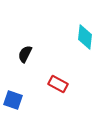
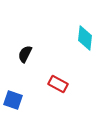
cyan diamond: moved 1 px down
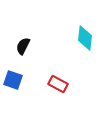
black semicircle: moved 2 px left, 8 px up
blue square: moved 20 px up
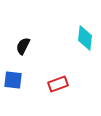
blue square: rotated 12 degrees counterclockwise
red rectangle: rotated 48 degrees counterclockwise
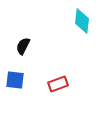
cyan diamond: moved 3 px left, 17 px up
blue square: moved 2 px right
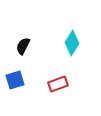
cyan diamond: moved 10 px left, 22 px down; rotated 25 degrees clockwise
blue square: rotated 24 degrees counterclockwise
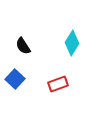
black semicircle: rotated 60 degrees counterclockwise
blue square: moved 1 px up; rotated 30 degrees counterclockwise
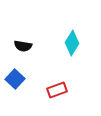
black semicircle: rotated 48 degrees counterclockwise
red rectangle: moved 1 px left, 6 px down
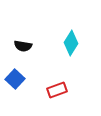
cyan diamond: moved 1 px left
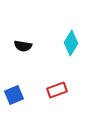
blue square: moved 1 px left, 16 px down; rotated 24 degrees clockwise
